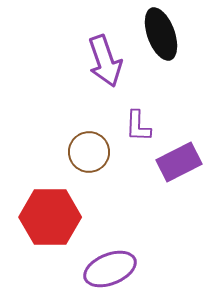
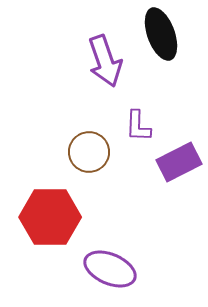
purple ellipse: rotated 45 degrees clockwise
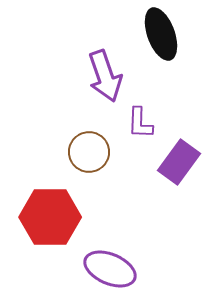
purple arrow: moved 15 px down
purple L-shape: moved 2 px right, 3 px up
purple rectangle: rotated 27 degrees counterclockwise
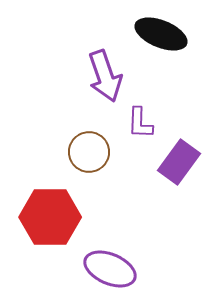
black ellipse: rotated 48 degrees counterclockwise
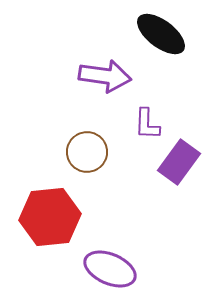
black ellipse: rotated 15 degrees clockwise
purple arrow: rotated 63 degrees counterclockwise
purple L-shape: moved 7 px right, 1 px down
brown circle: moved 2 px left
red hexagon: rotated 6 degrees counterclockwise
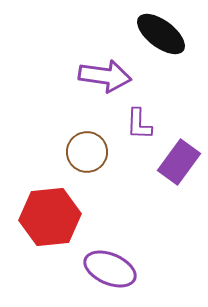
purple L-shape: moved 8 px left
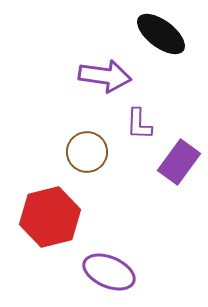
red hexagon: rotated 8 degrees counterclockwise
purple ellipse: moved 1 px left, 3 px down
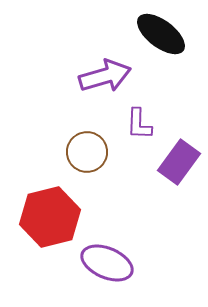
purple arrow: rotated 24 degrees counterclockwise
purple ellipse: moved 2 px left, 9 px up
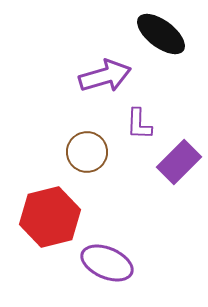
purple rectangle: rotated 9 degrees clockwise
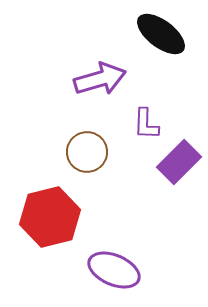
purple arrow: moved 5 px left, 3 px down
purple L-shape: moved 7 px right
purple ellipse: moved 7 px right, 7 px down
